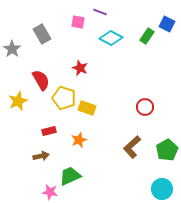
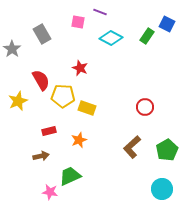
yellow pentagon: moved 1 px left, 2 px up; rotated 15 degrees counterclockwise
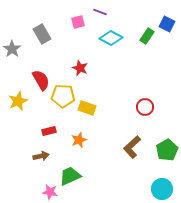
pink square: rotated 24 degrees counterclockwise
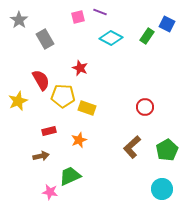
pink square: moved 5 px up
gray rectangle: moved 3 px right, 5 px down
gray star: moved 7 px right, 29 px up
